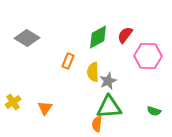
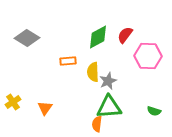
orange rectangle: rotated 63 degrees clockwise
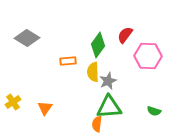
green diamond: moved 8 px down; rotated 25 degrees counterclockwise
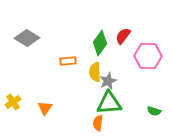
red semicircle: moved 2 px left, 1 px down
green diamond: moved 2 px right, 2 px up
yellow semicircle: moved 2 px right
green triangle: moved 4 px up
orange semicircle: moved 1 px right, 1 px up
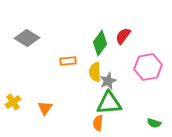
pink hexagon: moved 11 px down; rotated 12 degrees counterclockwise
green semicircle: moved 12 px down
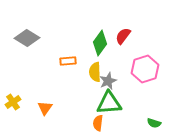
pink hexagon: moved 3 px left, 2 px down; rotated 8 degrees counterclockwise
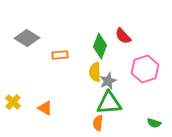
red semicircle: rotated 78 degrees counterclockwise
green diamond: moved 3 px down; rotated 15 degrees counterclockwise
orange rectangle: moved 8 px left, 6 px up
yellow cross: rotated 14 degrees counterclockwise
orange triangle: rotated 35 degrees counterclockwise
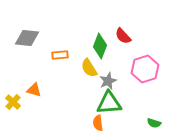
gray diamond: rotated 25 degrees counterclockwise
yellow semicircle: moved 6 px left, 4 px up; rotated 30 degrees counterclockwise
orange triangle: moved 11 px left, 18 px up; rotated 14 degrees counterclockwise
orange semicircle: rotated 14 degrees counterclockwise
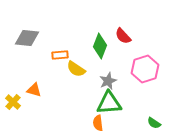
yellow semicircle: moved 13 px left, 1 px down; rotated 24 degrees counterclockwise
green semicircle: rotated 16 degrees clockwise
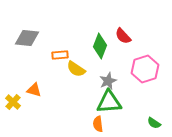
green triangle: moved 1 px up
orange semicircle: moved 1 px down
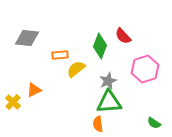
yellow semicircle: rotated 108 degrees clockwise
orange triangle: rotated 42 degrees counterclockwise
